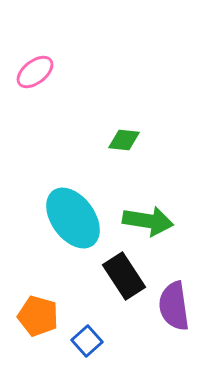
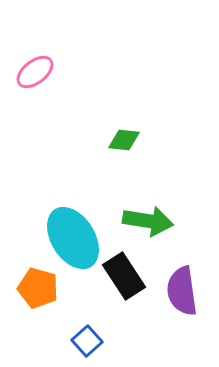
cyan ellipse: moved 20 px down; rotated 4 degrees clockwise
purple semicircle: moved 8 px right, 15 px up
orange pentagon: moved 28 px up
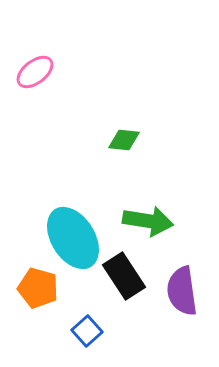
blue square: moved 10 px up
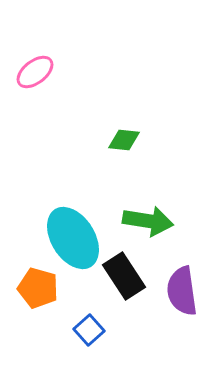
blue square: moved 2 px right, 1 px up
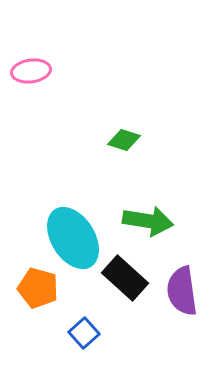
pink ellipse: moved 4 px left, 1 px up; rotated 30 degrees clockwise
green diamond: rotated 12 degrees clockwise
black rectangle: moved 1 px right, 2 px down; rotated 15 degrees counterclockwise
blue square: moved 5 px left, 3 px down
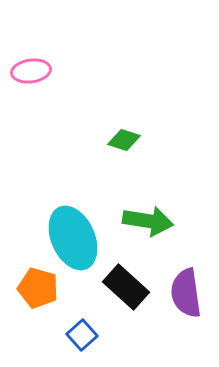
cyan ellipse: rotated 8 degrees clockwise
black rectangle: moved 1 px right, 9 px down
purple semicircle: moved 4 px right, 2 px down
blue square: moved 2 px left, 2 px down
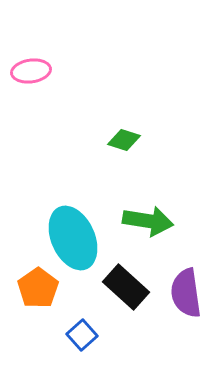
orange pentagon: rotated 21 degrees clockwise
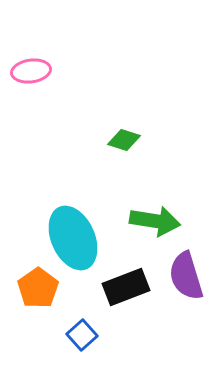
green arrow: moved 7 px right
black rectangle: rotated 63 degrees counterclockwise
purple semicircle: moved 17 px up; rotated 9 degrees counterclockwise
